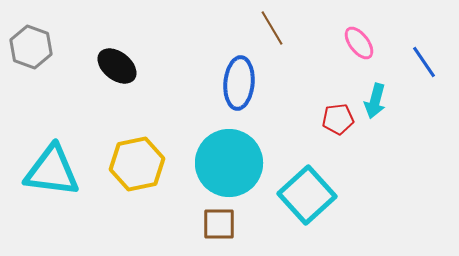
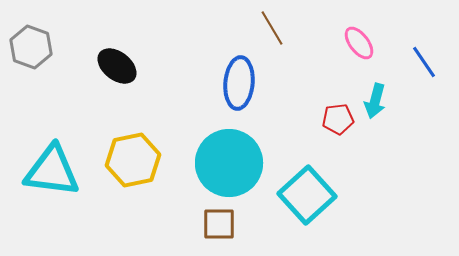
yellow hexagon: moved 4 px left, 4 px up
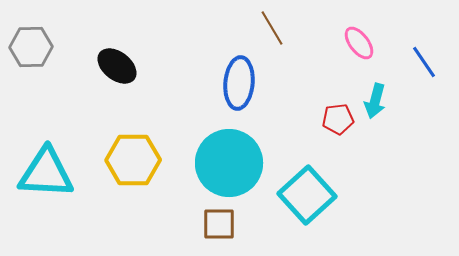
gray hexagon: rotated 21 degrees counterclockwise
yellow hexagon: rotated 12 degrees clockwise
cyan triangle: moved 6 px left, 2 px down; rotated 4 degrees counterclockwise
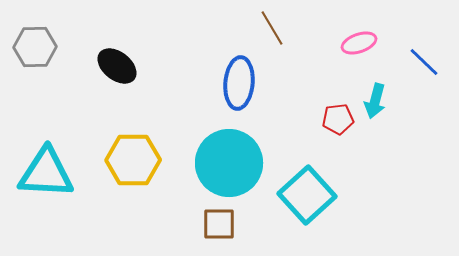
pink ellipse: rotated 72 degrees counterclockwise
gray hexagon: moved 4 px right
blue line: rotated 12 degrees counterclockwise
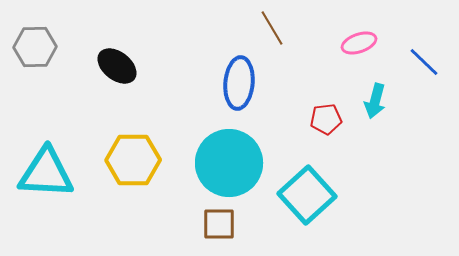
red pentagon: moved 12 px left
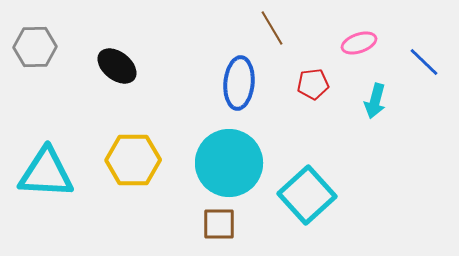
red pentagon: moved 13 px left, 35 px up
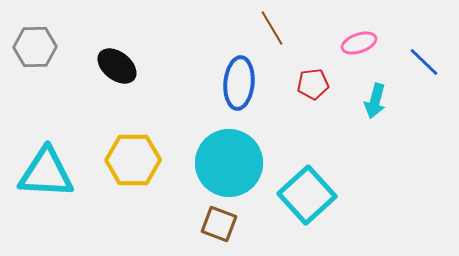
brown square: rotated 21 degrees clockwise
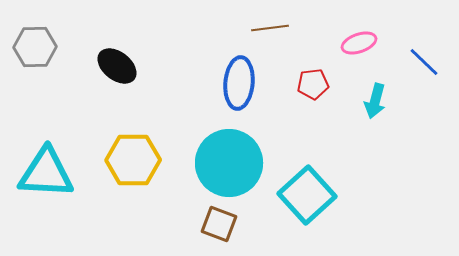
brown line: moved 2 px left; rotated 66 degrees counterclockwise
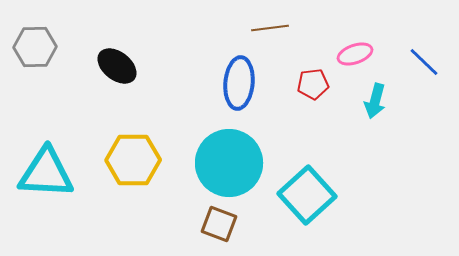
pink ellipse: moved 4 px left, 11 px down
